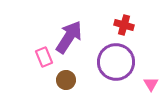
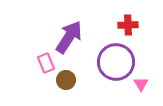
red cross: moved 4 px right; rotated 18 degrees counterclockwise
pink rectangle: moved 2 px right, 6 px down
pink triangle: moved 10 px left
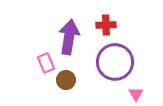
red cross: moved 22 px left
purple arrow: rotated 24 degrees counterclockwise
purple circle: moved 1 px left
pink triangle: moved 5 px left, 10 px down
